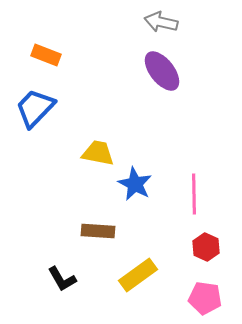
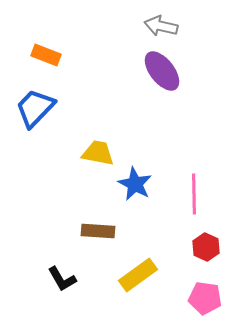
gray arrow: moved 4 px down
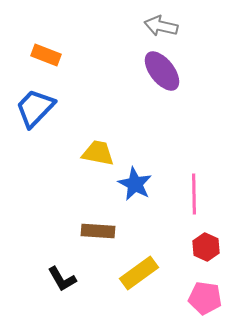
yellow rectangle: moved 1 px right, 2 px up
